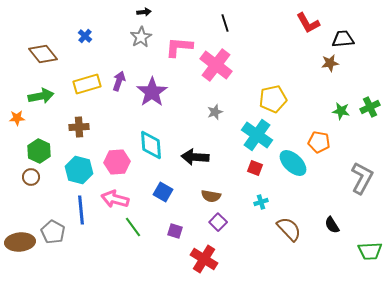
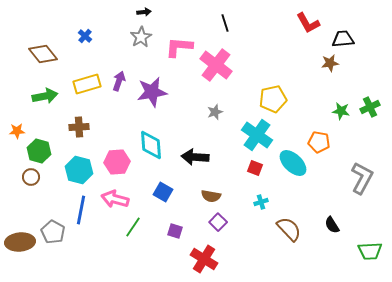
purple star at (152, 92): rotated 24 degrees clockwise
green arrow at (41, 96): moved 4 px right
orange star at (17, 118): moved 13 px down
green hexagon at (39, 151): rotated 10 degrees counterclockwise
blue line at (81, 210): rotated 16 degrees clockwise
green line at (133, 227): rotated 70 degrees clockwise
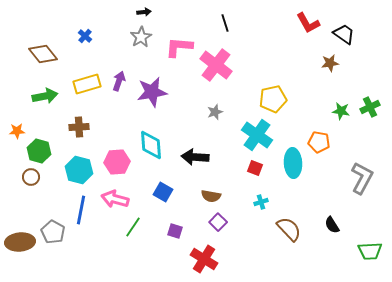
black trapezoid at (343, 39): moved 1 px right, 5 px up; rotated 40 degrees clockwise
cyan ellipse at (293, 163): rotated 44 degrees clockwise
